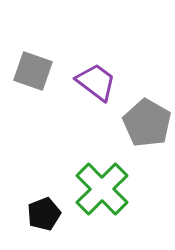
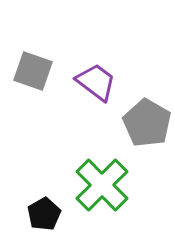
green cross: moved 4 px up
black pentagon: rotated 8 degrees counterclockwise
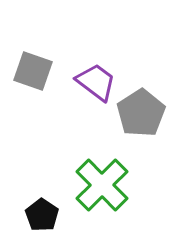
gray pentagon: moved 6 px left, 10 px up; rotated 9 degrees clockwise
black pentagon: moved 2 px left, 1 px down; rotated 8 degrees counterclockwise
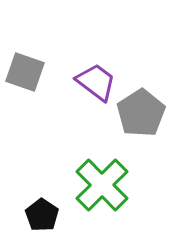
gray square: moved 8 px left, 1 px down
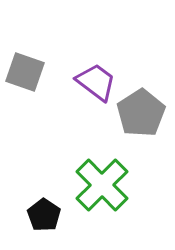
black pentagon: moved 2 px right
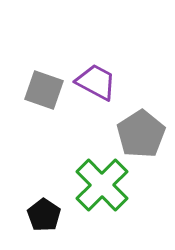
gray square: moved 19 px right, 18 px down
purple trapezoid: rotated 9 degrees counterclockwise
gray pentagon: moved 21 px down
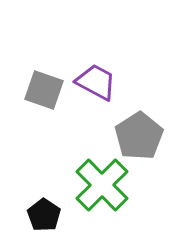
gray pentagon: moved 2 px left, 2 px down
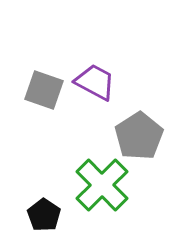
purple trapezoid: moved 1 px left
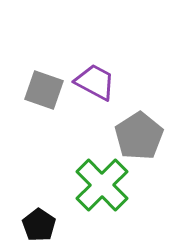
black pentagon: moved 5 px left, 10 px down
